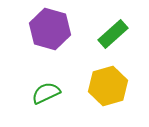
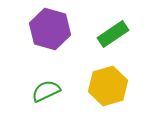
green rectangle: rotated 8 degrees clockwise
green semicircle: moved 2 px up
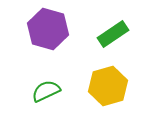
purple hexagon: moved 2 px left
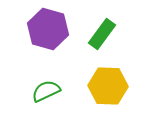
green rectangle: moved 11 px left; rotated 20 degrees counterclockwise
yellow hexagon: rotated 18 degrees clockwise
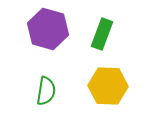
green rectangle: rotated 16 degrees counterclockwise
green semicircle: rotated 124 degrees clockwise
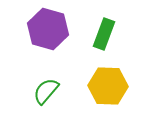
green rectangle: moved 2 px right
green semicircle: rotated 148 degrees counterclockwise
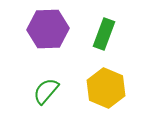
purple hexagon: rotated 18 degrees counterclockwise
yellow hexagon: moved 2 px left, 2 px down; rotated 21 degrees clockwise
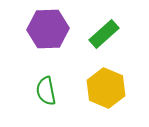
green rectangle: rotated 28 degrees clockwise
green semicircle: rotated 52 degrees counterclockwise
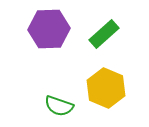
purple hexagon: moved 1 px right
green semicircle: moved 13 px right, 15 px down; rotated 60 degrees counterclockwise
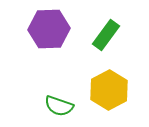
green rectangle: moved 2 px right, 1 px down; rotated 12 degrees counterclockwise
yellow hexagon: moved 3 px right, 2 px down; rotated 9 degrees clockwise
